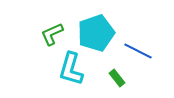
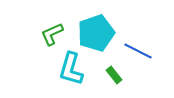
green rectangle: moved 3 px left, 3 px up
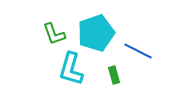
green L-shape: moved 2 px right; rotated 85 degrees counterclockwise
green rectangle: rotated 24 degrees clockwise
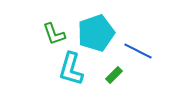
green rectangle: rotated 60 degrees clockwise
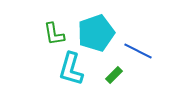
green L-shape: rotated 10 degrees clockwise
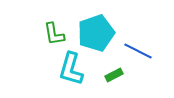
green rectangle: rotated 18 degrees clockwise
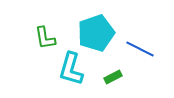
green L-shape: moved 9 px left, 4 px down
blue line: moved 2 px right, 2 px up
green rectangle: moved 1 px left, 2 px down
